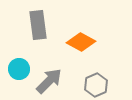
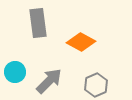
gray rectangle: moved 2 px up
cyan circle: moved 4 px left, 3 px down
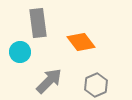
orange diamond: rotated 24 degrees clockwise
cyan circle: moved 5 px right, 20 px up
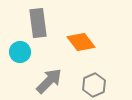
gray hexagon: moved 2 px left
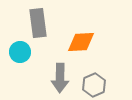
orange diamond: rotated 56 degrees counterclockwise
gray arrow: moved 11 px right, 3 px up; rotated 136 degrees clockwise
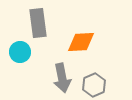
gray arrow: moved 2 px right; rotated 12 degrees counterclockwise
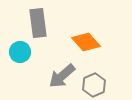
orange diamond: moved 5 px right; rotated 52 degrees clockwise
gray arrow: moved 2 px up; rotated 60 degrees clockwise
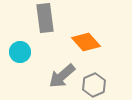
gray rectangle: moved 7 px right, 5 px up
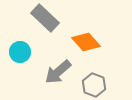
gray rectangle: rotated 40 degrees counterclockwise
gray arrow: moved 4 px left, 4 px up
gray hexagon: rotated 15 degrees counterclockwise
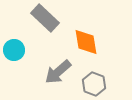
orange diamond: rotated 32 degrees clockwise
cyan circle: moved 6 px left, 2 px up
gray hexagon: moved 1 px up
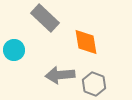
gray arrow: moved 2 px right, 3 px down; rotated 36 degrees clockwise
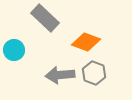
orange diamond: rotated 60 degrees counterclockwise
gray hexagon: moved 11 px up
